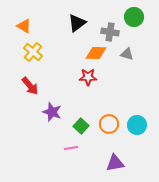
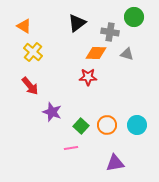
orange circle: moved 2 px left, 1 px down
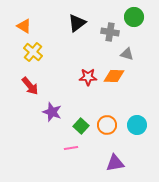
orange diamond: moved 18 px right, 23 px down
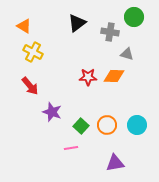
yellow cross: rotated 12 degrees counterclockwise
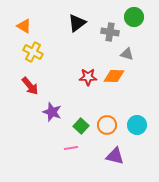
purple triangle: moved 7 px up; rotated 24 degrees clockwise
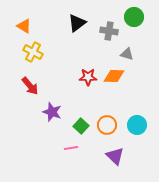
gray cross: moved 1 px left, 1 px up
purple triangle: rotated 30 degrees clockwise
